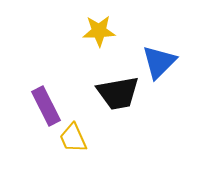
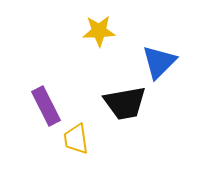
black trapezoid: moved 7 px right, 10 px down
yellow trapezoid: moved 3 px right, 1 px down; rotated 16 degrees clockwise
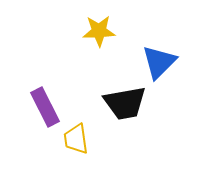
purple rectangle: moved 1 px left, 1 px down
